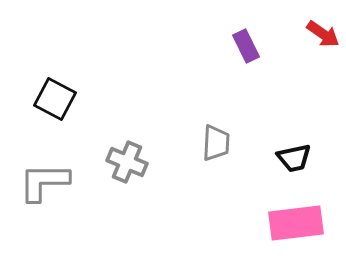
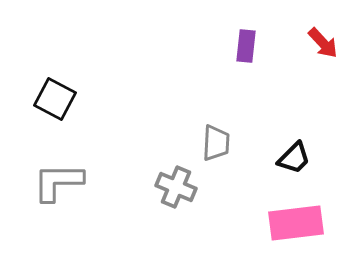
red arrow: moved 9 px down; rotated 12 degrees clockwise
purple rectangle: rotated 32 degrees clockwise
black trapezoid: rotated 33 degrees counterclockwise
gray cross: moved 49 px right, 25 px down
gray L-shape: moved 14 px right
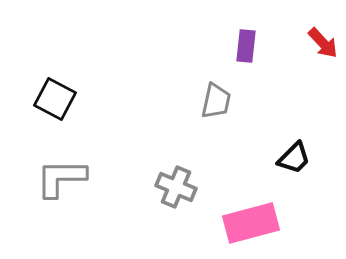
gray trapezoid: moved 42 px up; rotated 9 degrees clockwise
gray L-shape: moved 3 px right, 4 px up
pink rectangle: moved 45 px left; rotated 8 degrees counterclockwise
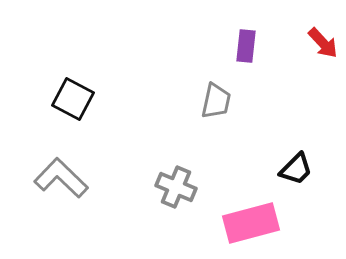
black square: moved 18 px right
black trapezoid: moved 2 px right, 11 px down
gray L-shape: rotated 44 degrees clockwise
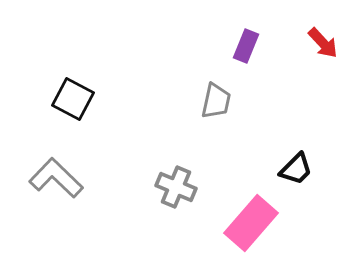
purple rectangle: rotated 16 degrees clockwise
gray L-shape: moved 5 px left
pink rectangle: rotated 34 degrees counterclockwise
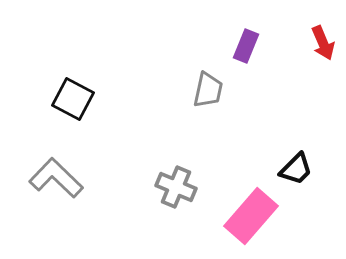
red arrow: rotated 20 degrees clockwise
gray trapezoid: moved 8 px left, 11 px up
pink rectangle: moved 7 px up
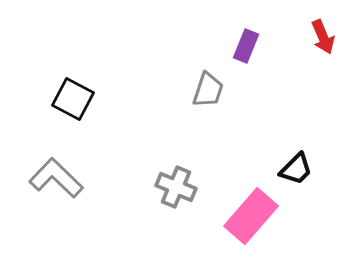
red arrow: moved 6 px up
gray trapezoid: rotated 6 degrees clockwise
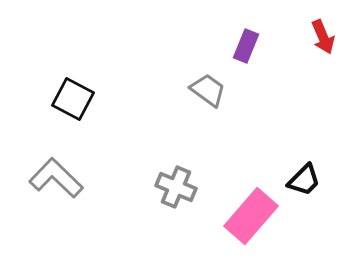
gray trapezoid: rotated 72 degrees counterclockwise
black trapezoid: moved 8 px right, 11 px down
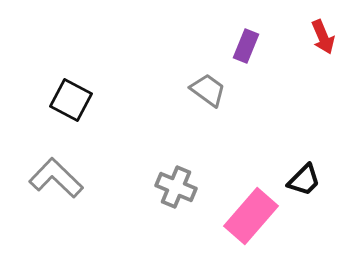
black square: moved 2 px left, 1 px down
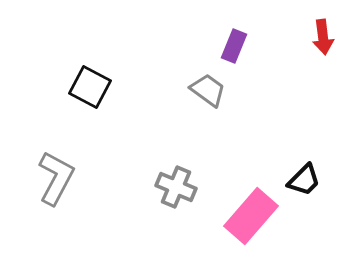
red arrow: rotated 16 degrees clockwise
purple rectangle: moved 12 px left
black square: moved 19 px right, 13 px up
gray L-shape: rotated 74 degrees clockwise
